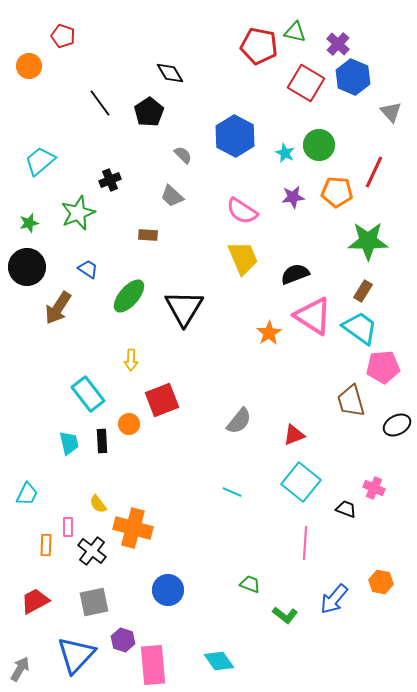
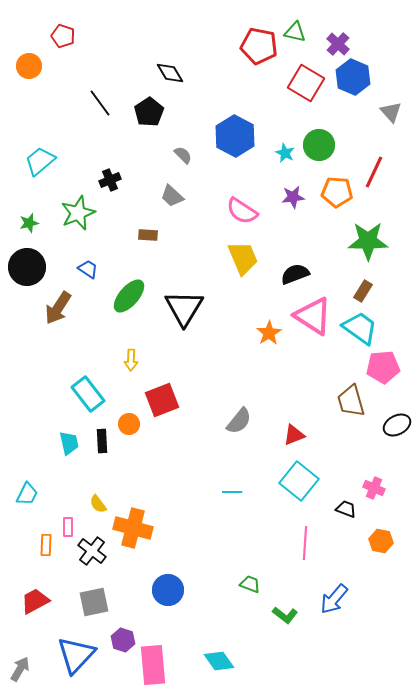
cyan square at (301, 482): moved 2 px left, 1 px up
cyan line at (232, 492): rotated 24 degrees counterclockwise
orange hexagon at (381, 582): moved 41 px up
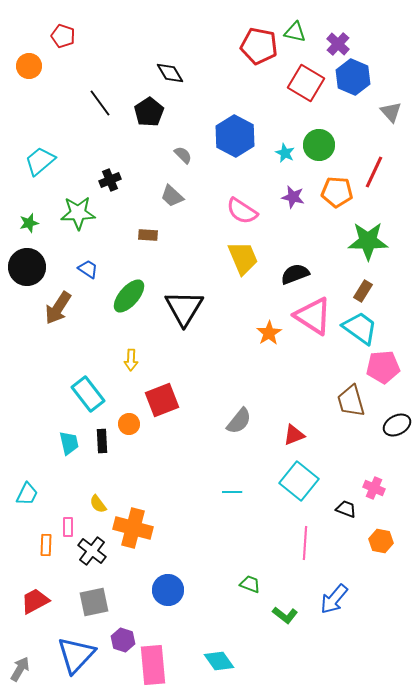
purple star at (293, 197): rotated 20 degrees clockwise
green star at (78, 213): rotated 20 degrees clockwise
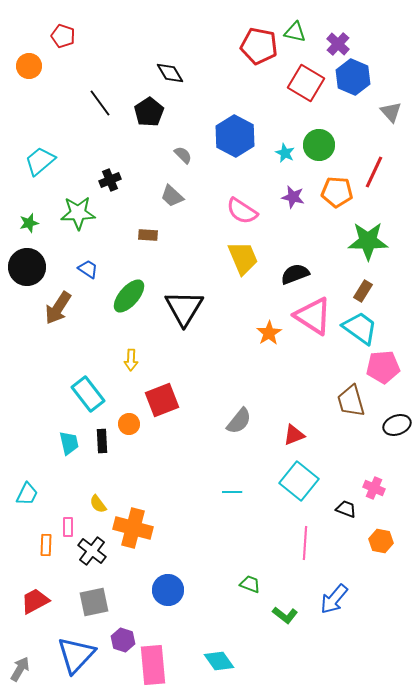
black ellipse at (397, 425): rotated 8 degrees clockwise
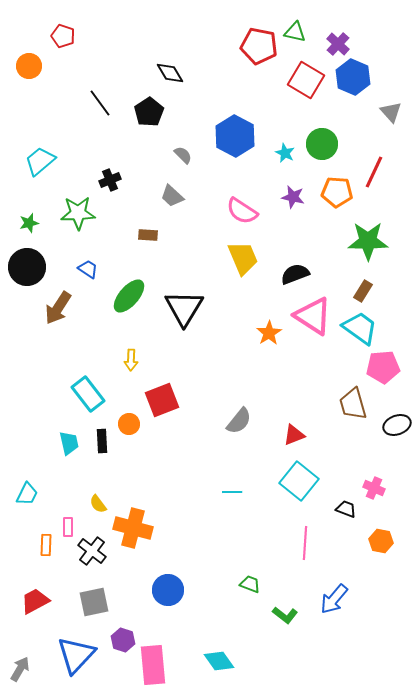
red square at (306, 83): moved 3 px up
green circle at (319, 145): moved 3 px right, 1 px up
brown trapezoid at (351, 401): moved 2 px right, 3 px down
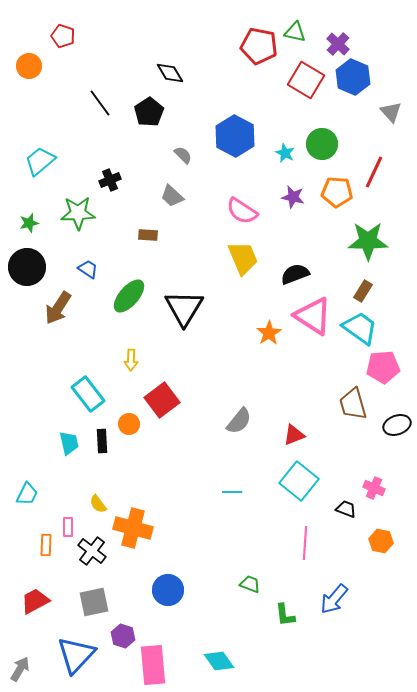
red square at (162, 400): rotated 16 degrees counterclockwise
green L-shape at (285, 615): rotated 45 degrees clockwise
purple hexagon at (123, 640): moved 4 px up
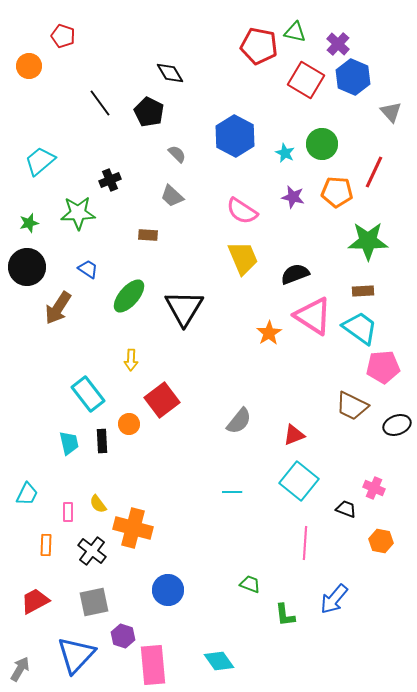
black pentagon at (149, 112): rotated 12 degrees counterclockwise
gray semicircle at (183, 155): moved 6 px left, 1 px up
brown rectangle at (363, 291): rotated 55 degrees clockwise
brown trapezoid at (353, 404): moved 1 px left, 2 px down; rotated 48 degrees counterclockwise
pink rectangle at (68, 527): moved 15 px up
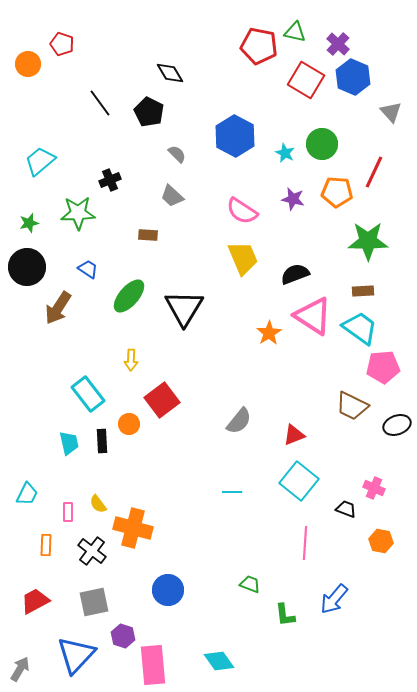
red pentagon at (63, 36): moved 1 px left, 8 px down
orange circle at (29, 66): moved 1 px left, 2 px up
purple star at (293, 197): moved 2 px down
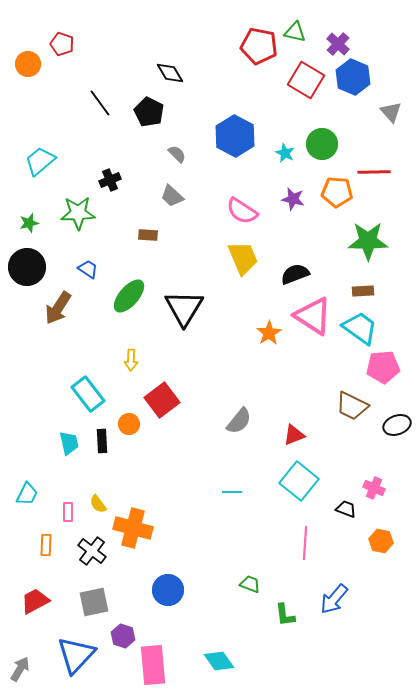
red line at (374, 172): rotated 64 degrees clockwise
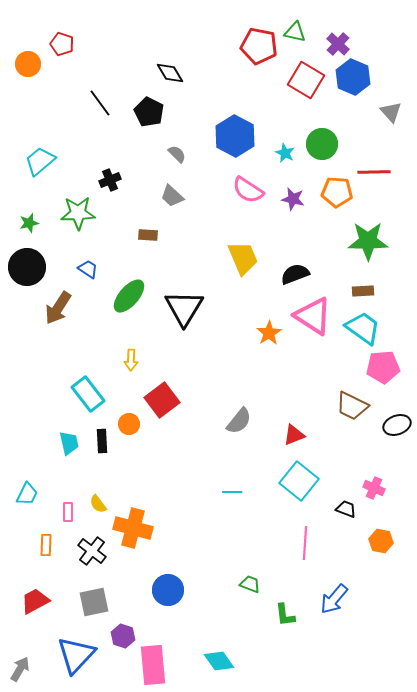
pink semicircle at (242, 211): moved 6 px right, 21 px up
cyan trapezoid at (360, 328): moved 3 px right
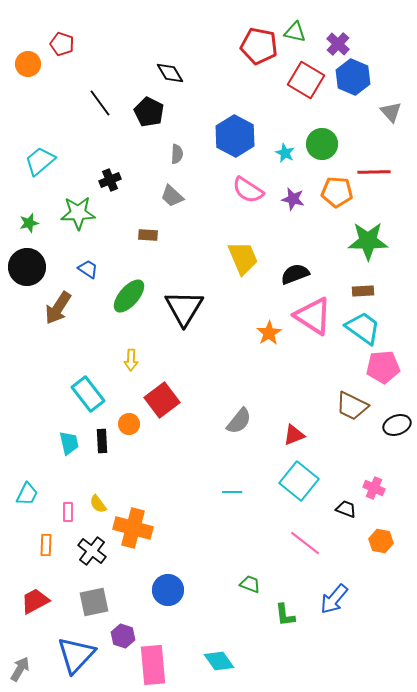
gray semicircle at (177, 154): rotated 48 degrees clockwise
pink line at (305, 543): rotated 56 degrees counterclockwise
